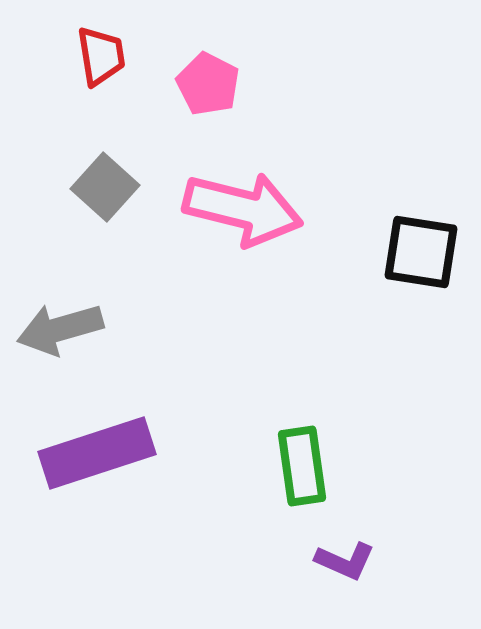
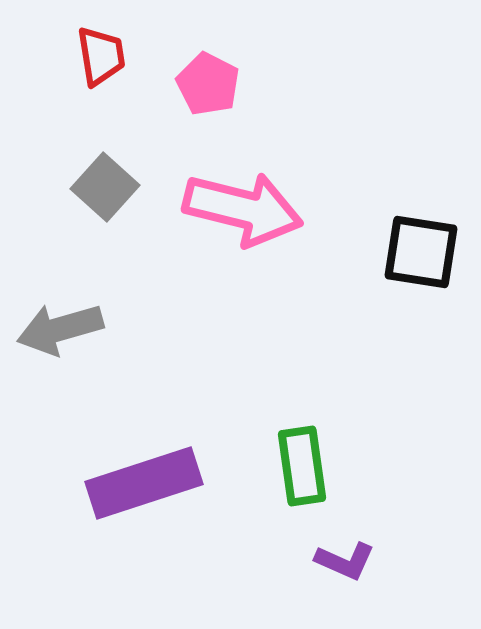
purple rectangle: moved 47 px right, 30 px down
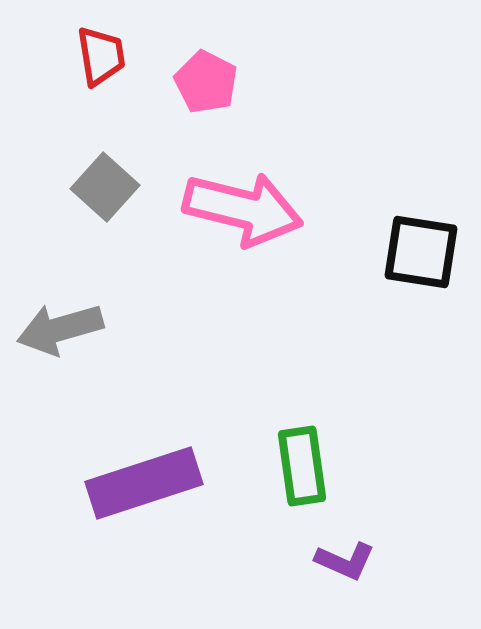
pink pentagon: moved 2 px left, 2 px up
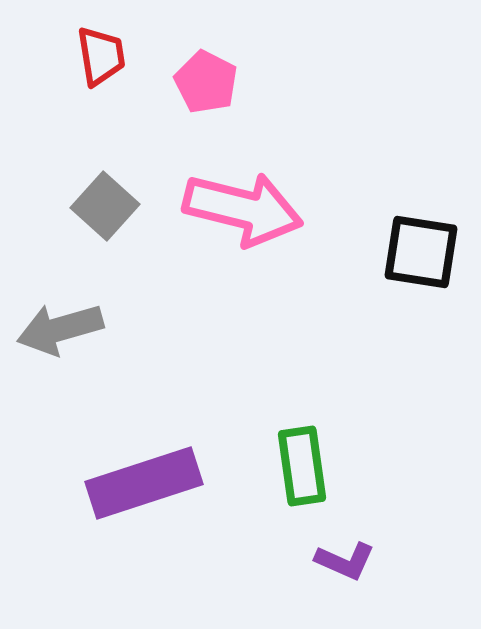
gray square: moved 19 px down
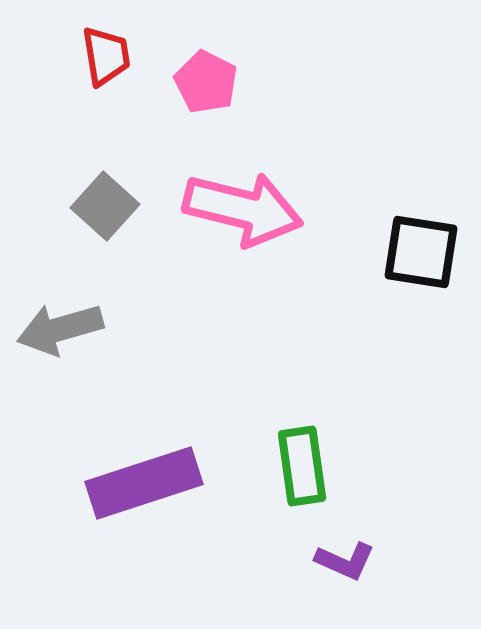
red trapezoid: moved 5 px right
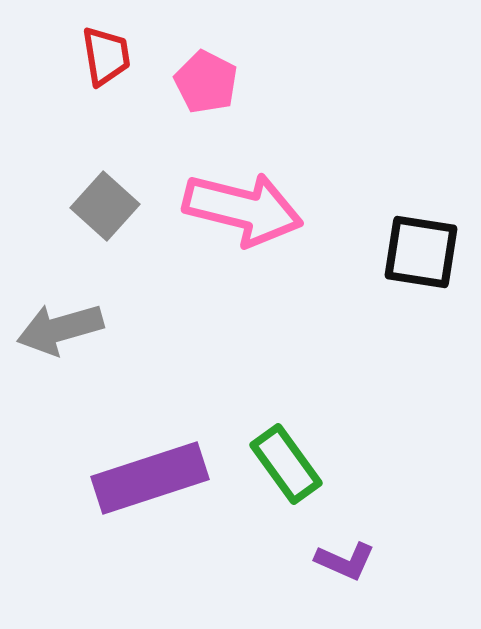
green rectangle: moved 16 px left, 2 px up; rotated 28 degrees counterclockwise
purple rectangle: moved 6 px right, 5 px up
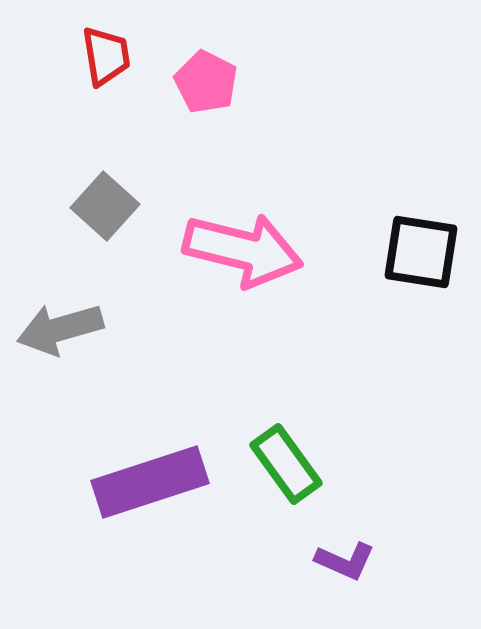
pink arrow: moved 41 px down
purple rectangle: moved 4 px down
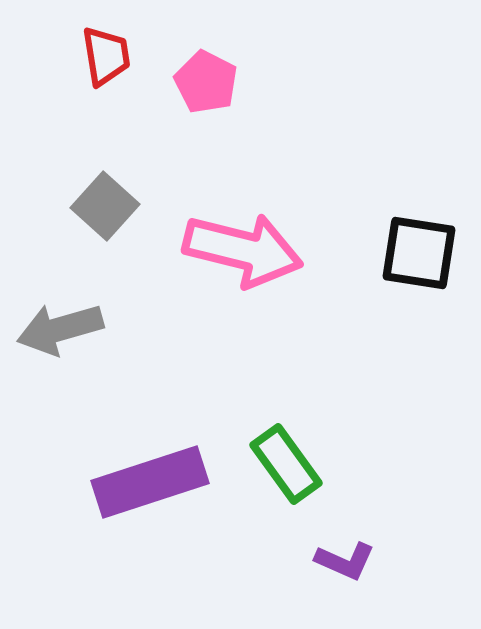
black square: moved 2 px left, 1 px down
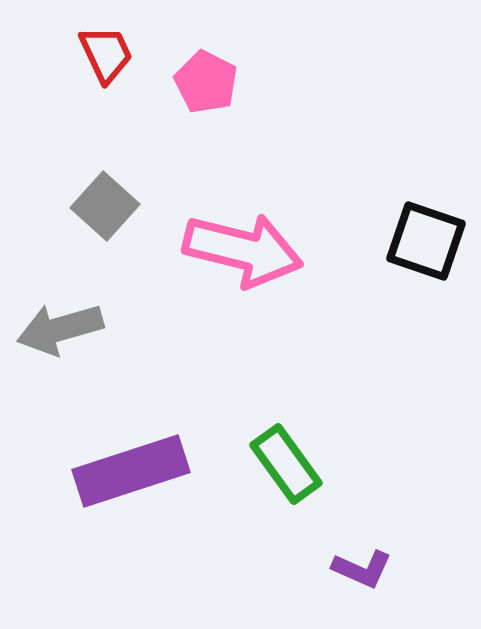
red trapezoid: moved 2 px up; rotated 16 degrees counterclockwise
black square: moved 7 px right, 12 px up; rotated 10 degrees clockwise
purple rectangle: moved 19 px left, 11 px up
purple L-shape: moved 17 px right, 8 px down
